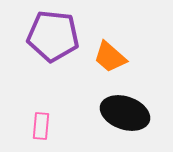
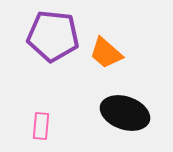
orange trapezoid: moved 4 px left, 4 px up
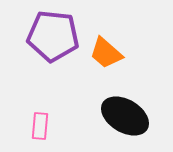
black ellipse: moved 3 px down; rotated 12 degrees clockwise
pink rectangle: moved 1 px left
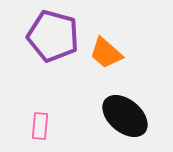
purple pentagon: rotated 9 degrees clockwise
black ellipse: rotated 9 degrees clockwise
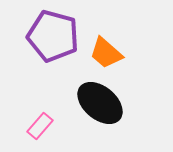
black ellipse: moved 25 px left, 13 px up
pink rectangle: rotated 36 degrees clockwise
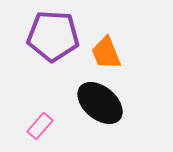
purple pentagon: rotated 12 degrees counterclockwise
orange trapezoid: rotated 27 degrees clockwise
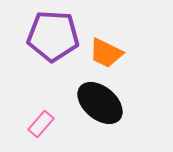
orange trapezoid: rotated 42 degrees counterclockwise
pink rectangle: moved 1 px right, 2 px up
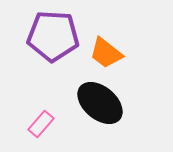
orange trapezoid: rotated 12 degrees clockwise
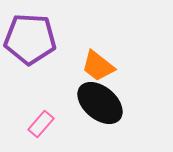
purple pentagon: moved 23 px left, 3 px down
orange trapezoid: moved 8 px left, 13 px down
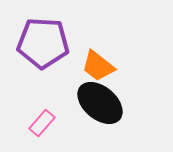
purple pentagon: moved 13 px right, 4 px down
pink rectangle: moved 1 px right, 1 px up
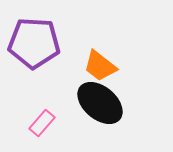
purple pentagon: moved 9 px left
orange trapezoid: moved 2 px right
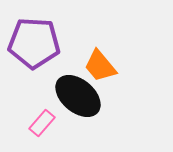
orange trapezoid: rotated 12 degrees clockwise
black ellipse: moved 22 px left, 7 px up
